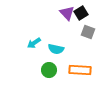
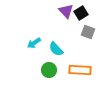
purple triangle: moved 1 px left, 2 px up
cyan semicircle: rotated 35 degrees clockwise
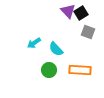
purple triangle: moved 2 px right
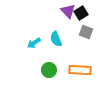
gray square: moved 2 px left
cyan semicircle: moved 10 px up; rotated 21 degrees clockwise
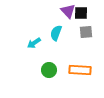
black square: rotated 32 degrees clockwise
gray square: rotated 24 degrees counterclockwise
cyan semicircle: moved 6 px up; rotated 42 degrees clockwise
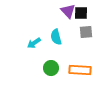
cyan semicircle: moved 4 px down; rotated 35 degrees counterclockwise
green circle: moved 2 px right, 2 px up
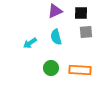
purple triangle: moved 13 px left; rotated 49 degrees clockwise
cyan arrow: moved 4 px left
